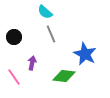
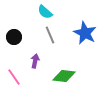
gray line: moved 1 px left, 1 px down
blue star: moved 21 px up
purple arrow: moved 3 px right, 2 px up
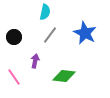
cyan semicircle: rotated 119 degrees counterclockwise
gray line: rotated 60 degrees clockwise
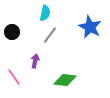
cyan semicircle: moved 1 px down
blue star: moved 5 px right, 6 px up
black circle: moved 2 px left, 5 px up
green diamond: moved 1 px right, 4 px down
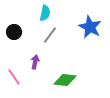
black circle: moved 2 px right
purple arrow: moved 1 px down
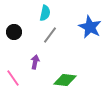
pink line: moved 1 px left, 1 px down
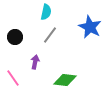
cyan semicircle: moved 1 px right, 1 px up
black circle: moved 1 px right, 5 px down
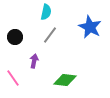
purple arrow: moved 1 px left, 1 px up
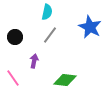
cyan semicircle: moved 1 px right
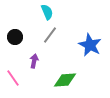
cyan semicircle: rotated 35 degrees counterclockwise
blue star: moved 18 px down
green diamond: rotated 10 degrees counterclockwise
